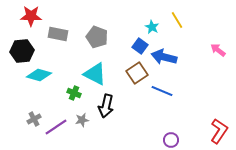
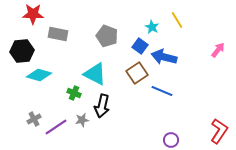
red star: moved 2 px right, 2 px up
gray pentagon: moved 10 px right, 1 px up
pink arrow: rotated 91 degrees clockwise
black arrow: moved 4 px left
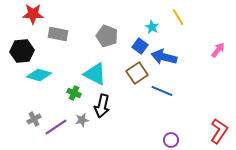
yellow line: moved 1 px right, 3 px up
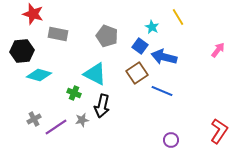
red star: rotated 15 degrees clockwise
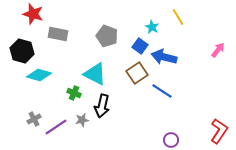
black hexagon: rotated 20 degrees clockwise
blue line: rotated 10 degrees clockwise
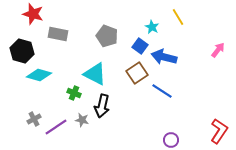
gray star: rotated 24 degrees clockwise
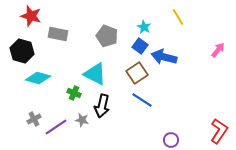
red star: moved 2 px left, 2 px down
cyan star: moved 8 px left
cyan diamond: moved 1 px left, 3 px down
blue line: moved 20 px left, 9 px down
